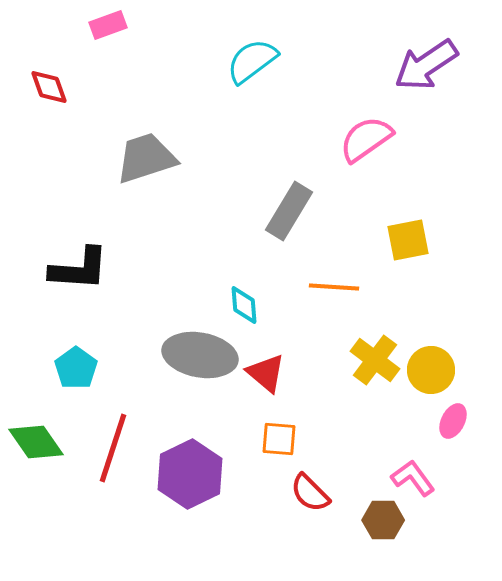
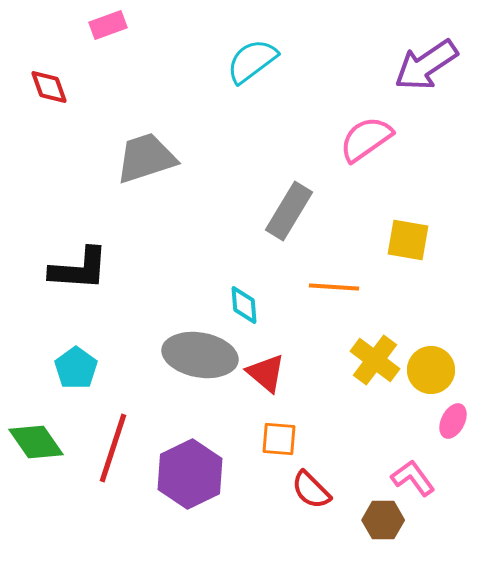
yellow square: rotated 21 degrees clockwise
red semicircle: moved 1 px right, 3 px up
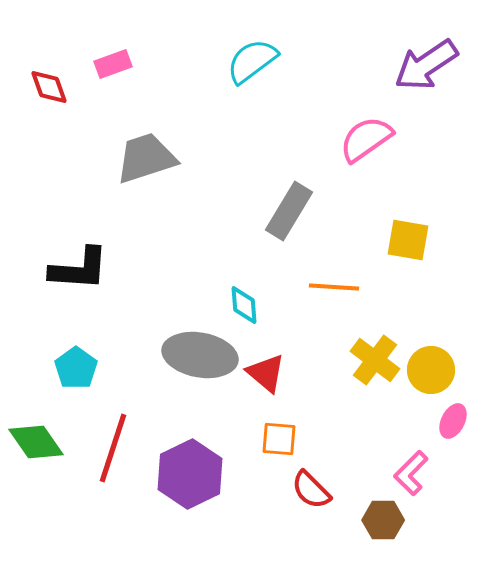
pink rectangle: moved 5 px right, 39 px down
pink L-shape: moved 2 px left, 5 px up; rotated 99 degrees counterclockwise
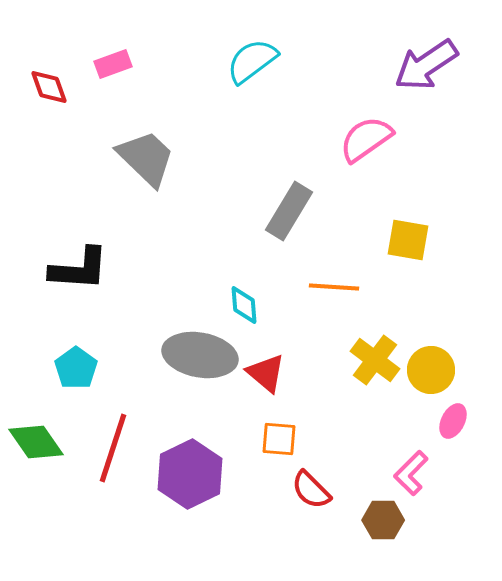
gray trapezoid: rotated 62 degrees clockwise
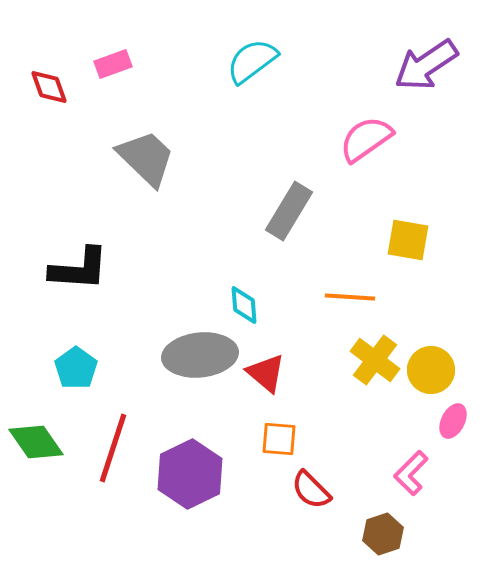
orange line: moved 16 px right, 10 px down
gray ellipse: rotated 16 degrees counterclockwise
brown hexagon: moved 14 px down; rotated 18 degrees counterclockwise
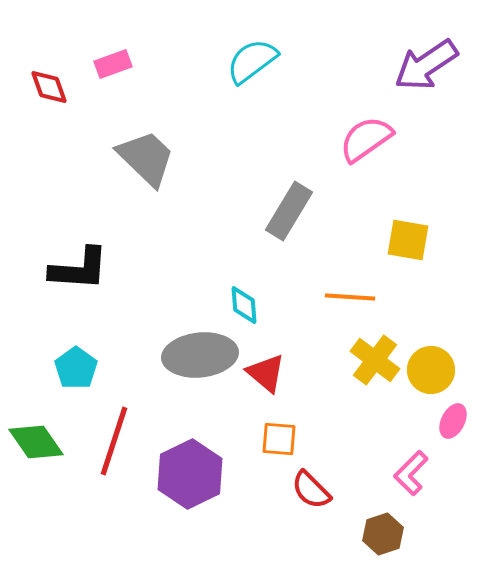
red line: moved 1 px right, 7 px up
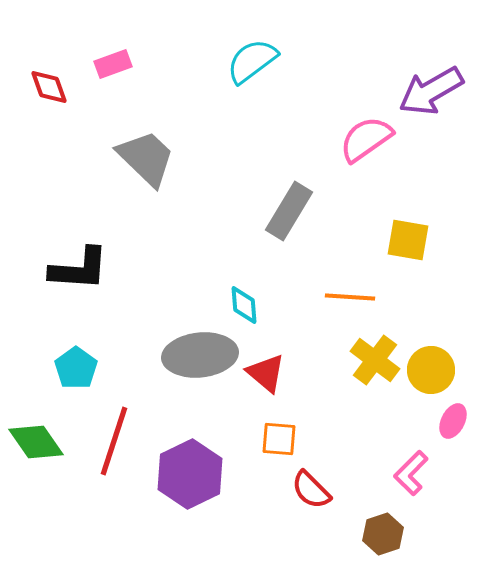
purple arrow: moved 5 px right, 26 px down; rotated 4 degrees clockwise
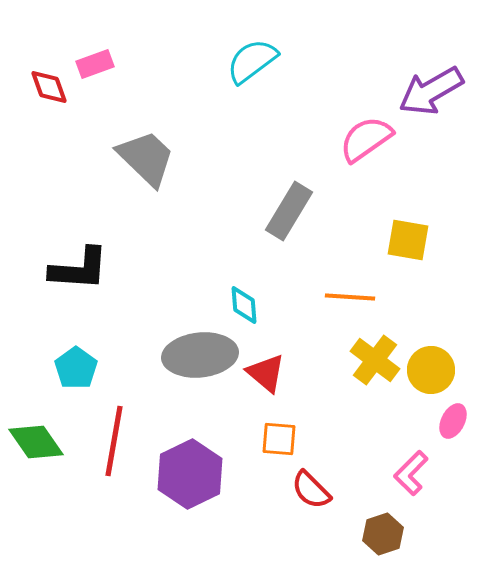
pink rectangle: moved 18 px left
red line: rotated 8 degrees counterclockwise
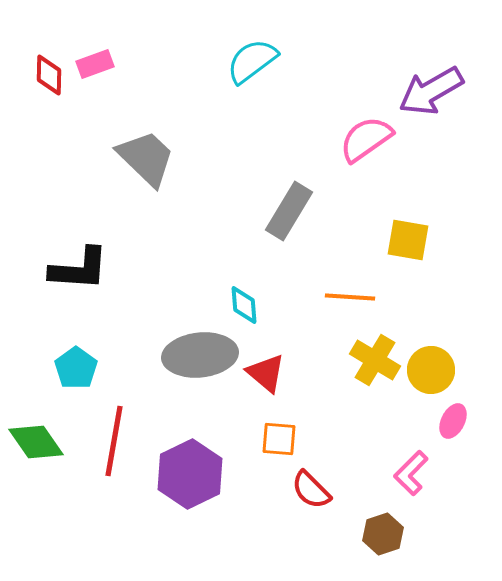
red diamond: moved 12 px up; rotated 21 degrees clockwise
yellow cross: rotated 6 degrees counterclockwise
